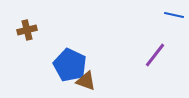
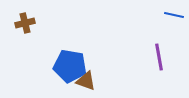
brown cross: moved 2 px left, 7 px up
purple line: moved 4 px right, 2 px down; rotated 48 degrees counterclockwise
blue pentagon: moved 1 px down; rotated 16 degrees counterclockwise
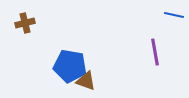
purple line: moved 4 px left, 5 px up
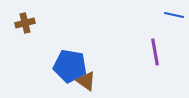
brown triangle: rotated 15 degrees clockwise
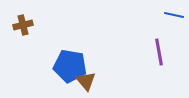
brown cross: moved 2 px left, 2 px down
purple line: moved 4 px right
brown triangle: rotated 15 degrees clockwise
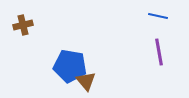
blue line: moved 16 px left, 1 px down
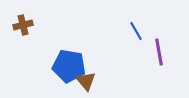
blue line: moved 22 px left, 15 px down; rotated 48 degrees clockwise
blue pentagon: moved 1 px left
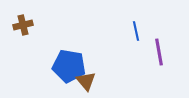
blue line: rotated 18 degrees clockwise
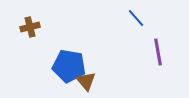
brown cross: moved 7 px right, 2 px down
blue line: moved 13 px up; rotated 30 degrees counterclockwise
purple line: moved 1 px left
